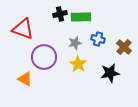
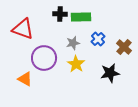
black cross: rotated 16 degrees clockwise
blue cross: rotated 32 degrees clockwise
gray star: moved 2 px left
purple circle: moved 1 px down
yellow star: moved 2 px left
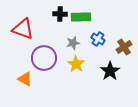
blue cross: rotated 16 degrees counterclockwise
brown cross: rotated 14 degrees clockwise
black star: moved 2 px up; rotated 24 degrees counterclockwise
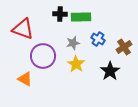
purple circle: moved 1 px left, 2 px up
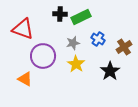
green rectangle: rotated 24 degrees counterclockwise
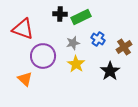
orange triangle: rotated 14 degrees clockwise
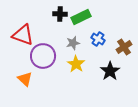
red triangle: moved 6 px down
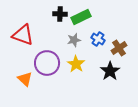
gray star: moved 1 px right, 3 px up
brown cross: moved 5 px left, 1 px down
purple circle: moved 4 px right, 7 px down
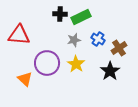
red triangle: moved 4 px left; rotated 15 degrees counterclockwise
